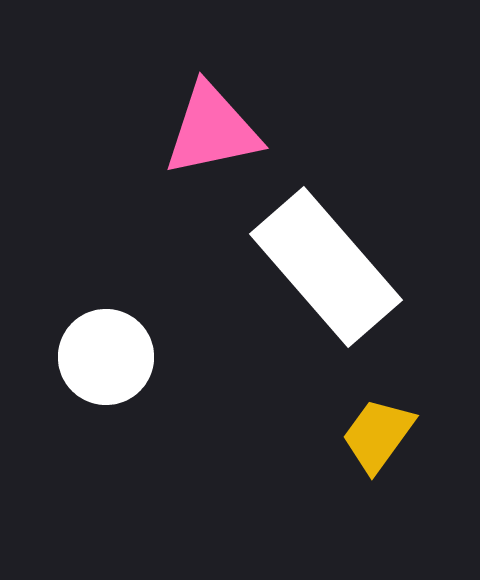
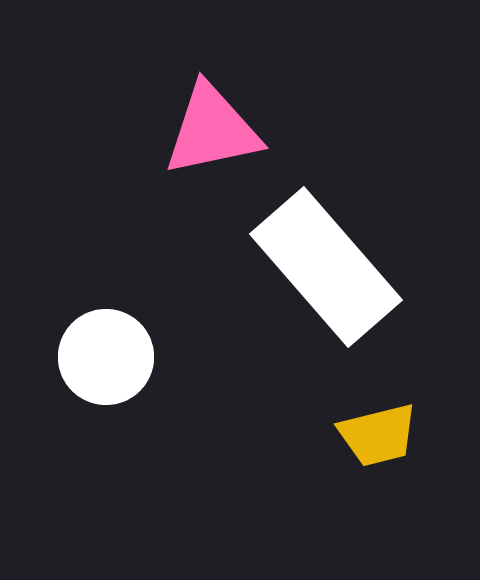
yellow trapezoid: rotated 140 degrees counterclockwise
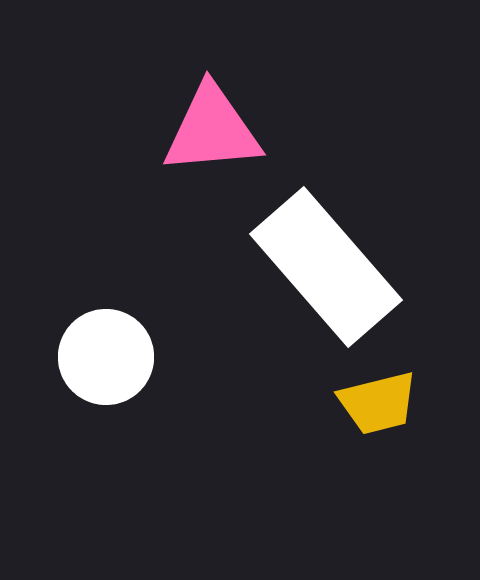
pink triangle: rotated 7 degrees clockwise
yellow trapezoid: moved 32 px up
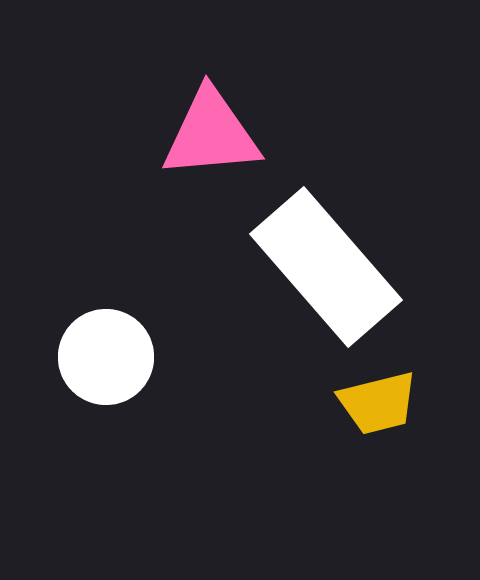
pink triangle: moved 1 px left, 4 px down
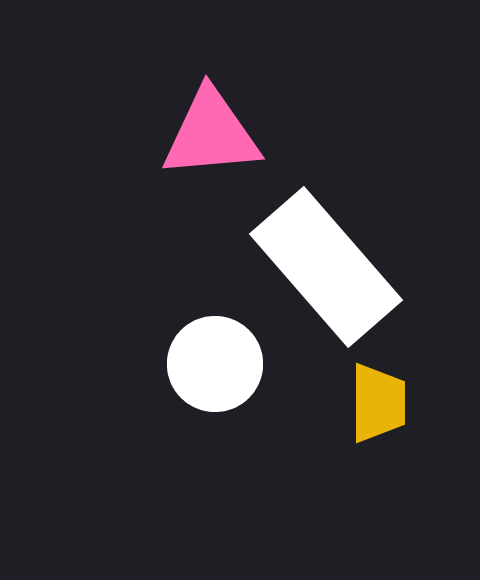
white circle: moved 109 px right, 7 px down
yellow trapezoid: rotated 76 degrees counterclockwise
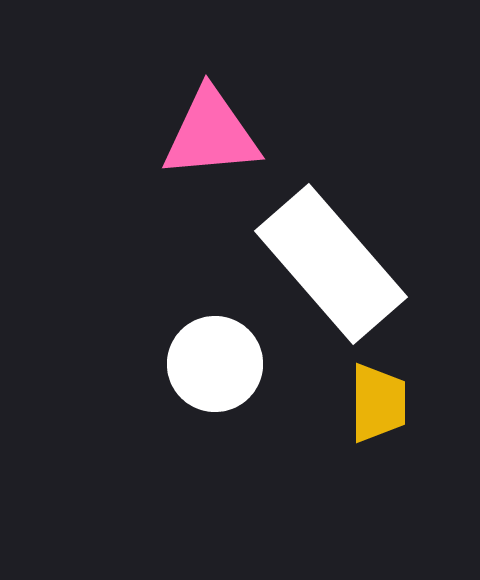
white rectangle: moved 5 px right, 3 px up
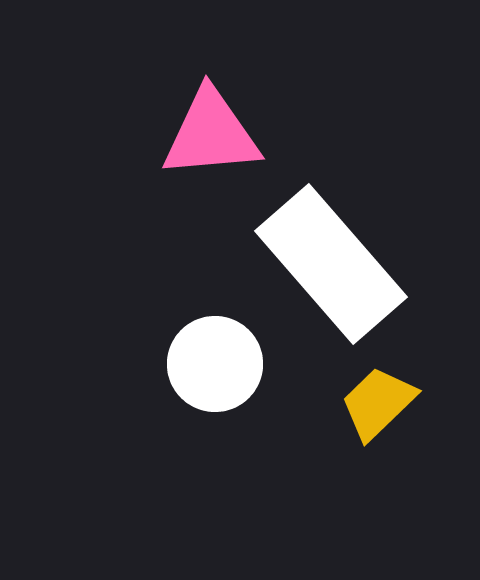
yellow trapezoid: rotated 134 degrees counterclockwise
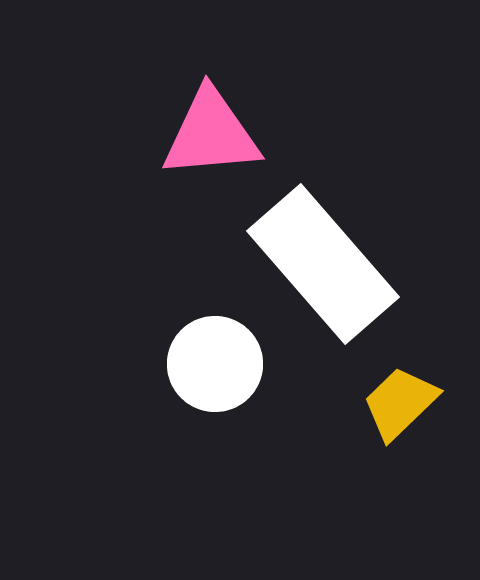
white rectangle: moved 8 px left
yellow trapezoid: moved 22 px right
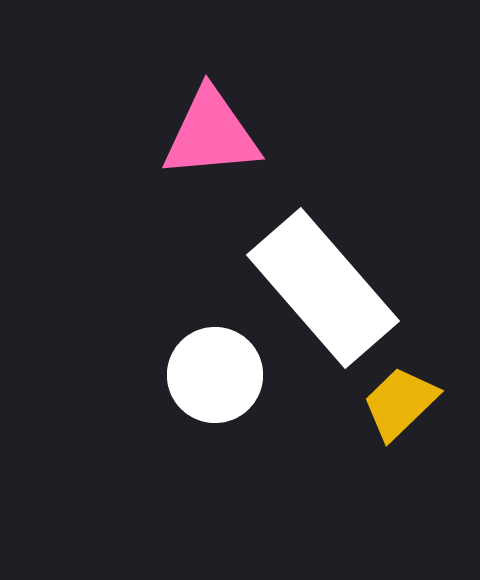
white rectangle: moved 24 px down
white circle: moved 11 px down
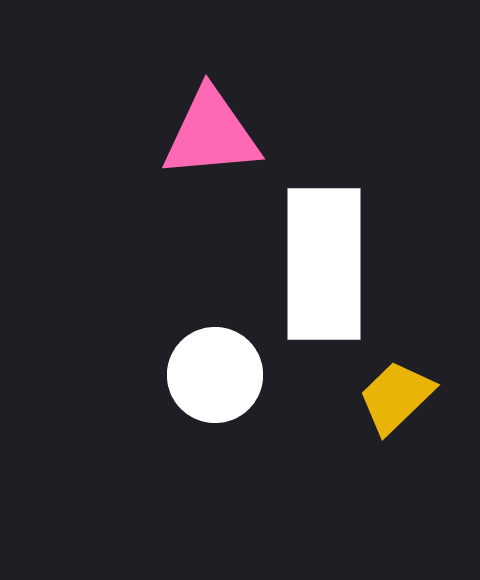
white rectangle: moved 1 px right, 24 px up; rotated 41 degrees clockwise
yellow trapezoid: moved 4 px left, 6 px up
